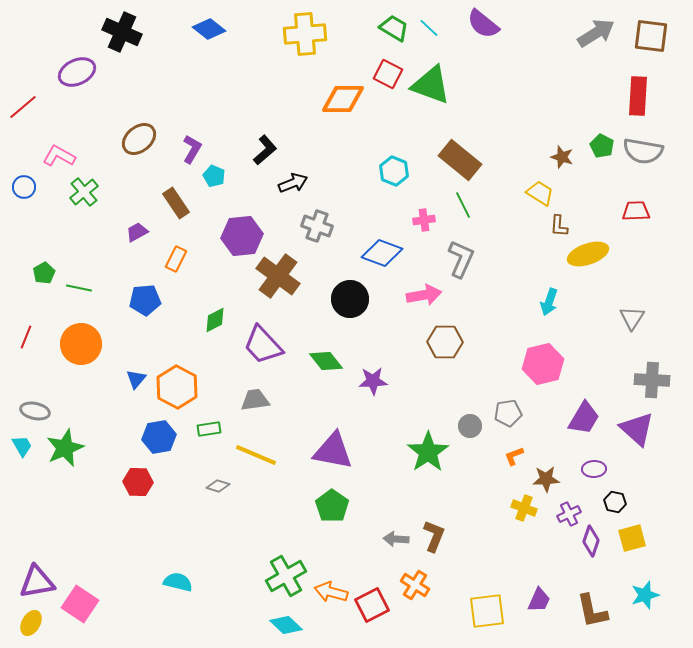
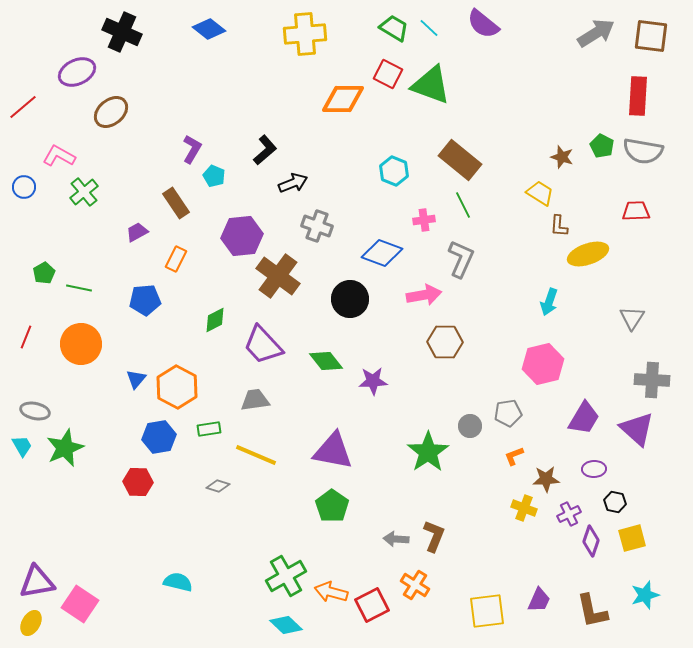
brown ellipse at (139, 139): moved 28 px left, 27 px up
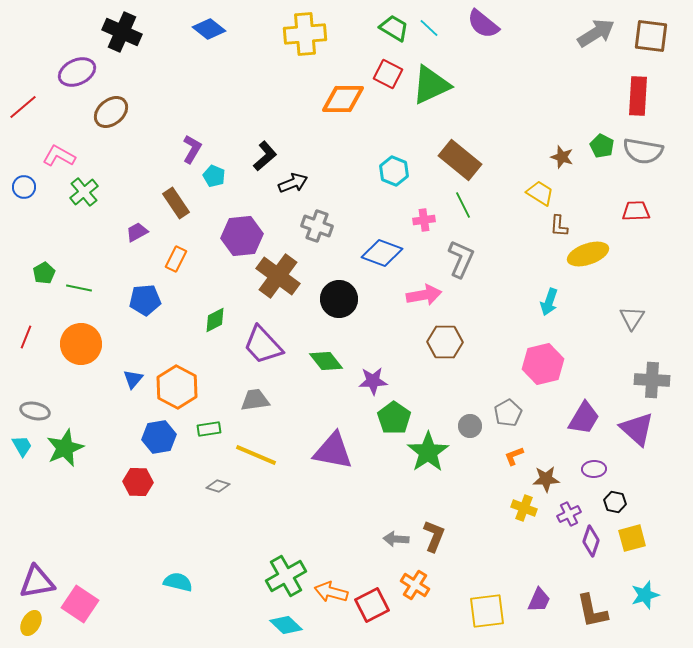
green triangle at (431, 85): rotated 45 degrees counterclockwise
black L-shape at (265, 150): moved 6 px down
black circle at (350, 299): moved 11 px left
blue triangle at (136, 379): moved 3 px left
gray pentagon at (508, 413): rotated 20 degrees counterclockwise
green pentagon at (332, 506): moved 62 px right, 88 px up
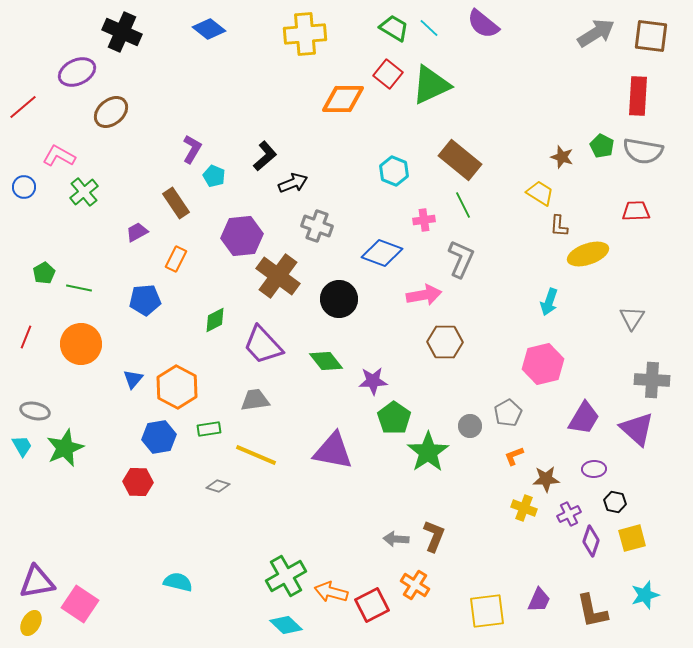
red square at (388, 74): rotated 12 degrees clockwise
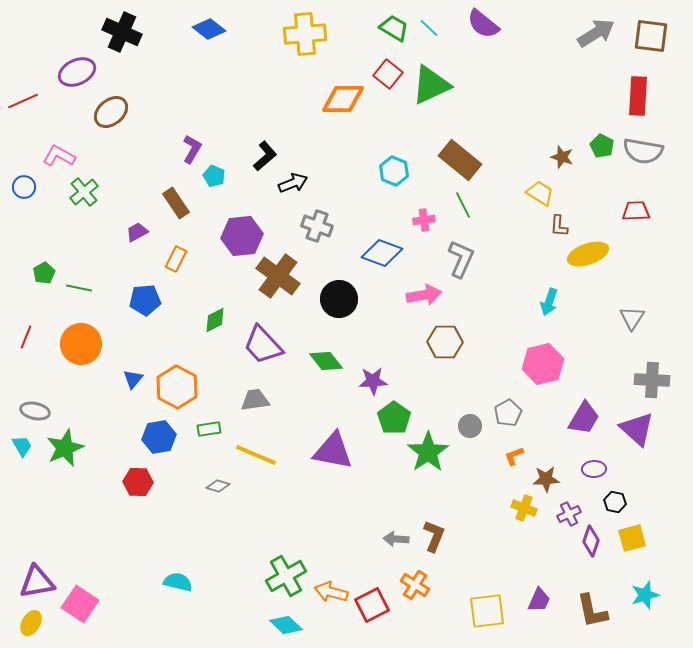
red line at (23, 107): moved 6 px up; rotated 16 degrees clockwise
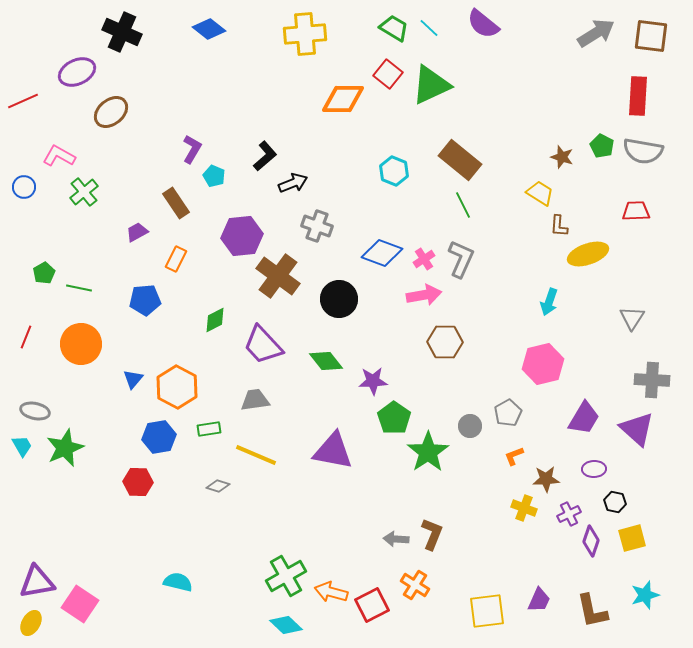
pink cross at (424, 220): moved 39 px down; rotated 25 degrees counterclockwise
brown L-shape at (434, 536): moved 2 px left, 2 px up
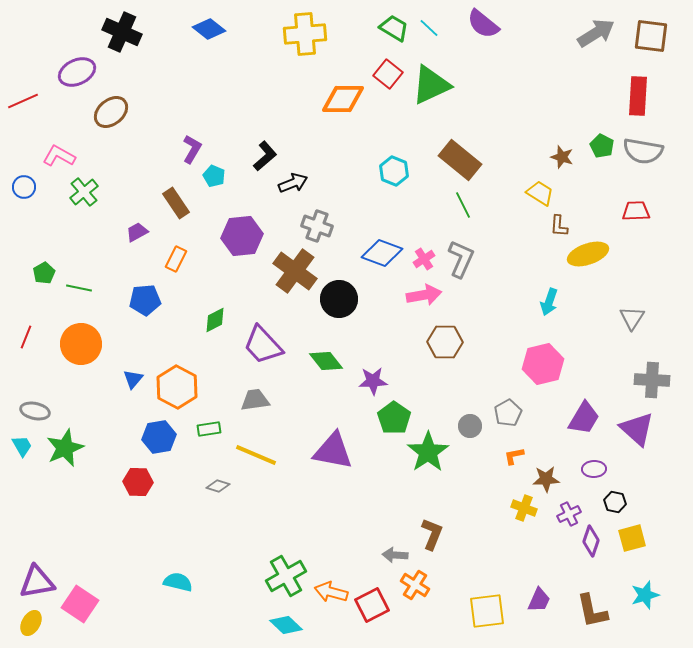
brown cross at (278, 276): moved 17 px right, 5 px up
orange L-shape at (514, 456): rotated 10 degrees clockwise
gray arrow at (396, 539): moved 1 px left, 16 px down
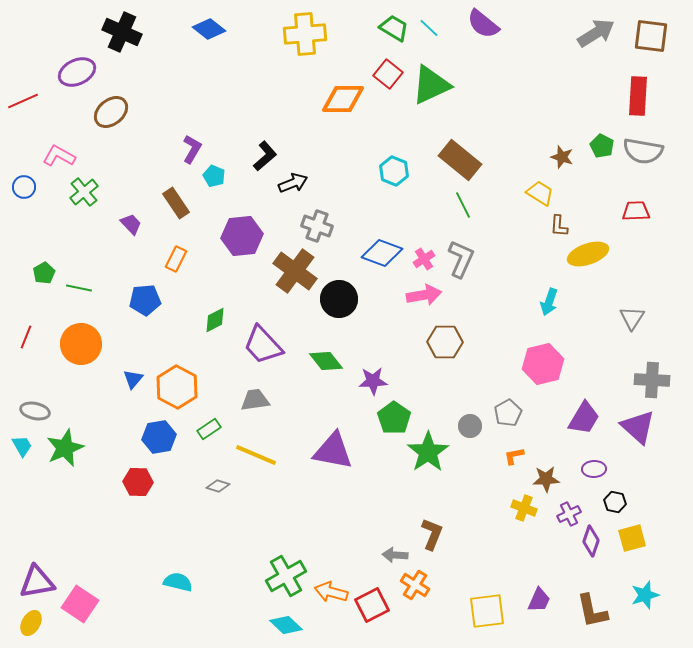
purple trapezoid at (137, 232): moved 6 px left, 8 px up; rotated 75 degrees clockwise
green rectangle at (209, 429): rotated 25 degrees counterclockwise
purple triangle at (637, 429): moved 1 px right, 2 px up
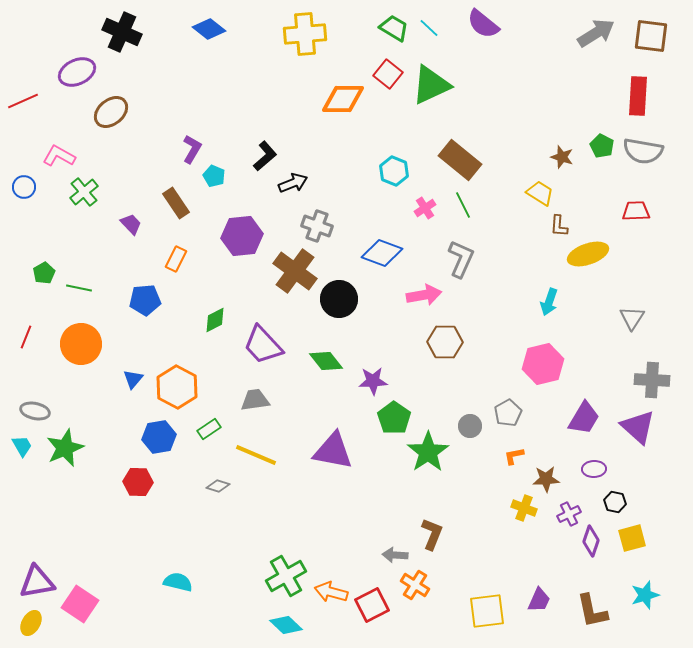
pink cross at (424, 259): moved 1 px right, 51 px up
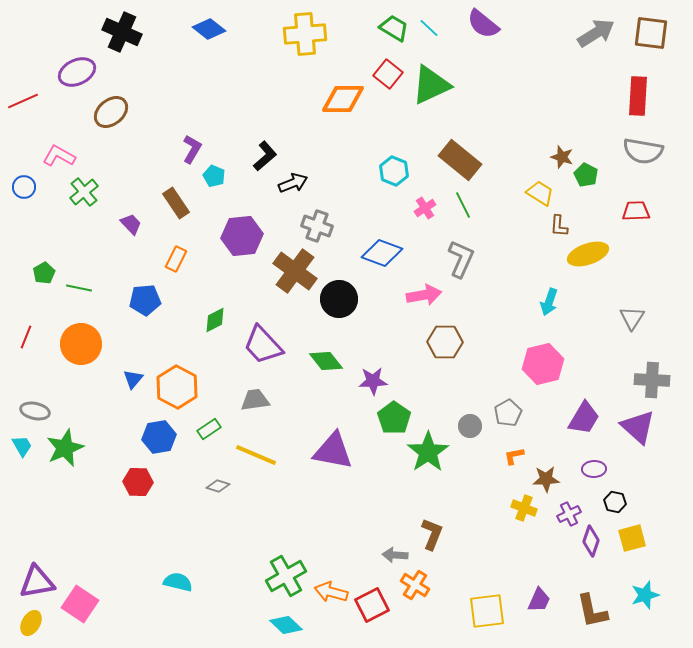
brown square at (651, 36): moved 3 px up
green pentagon at (602, 146): moved 16 px left, 29 px down
